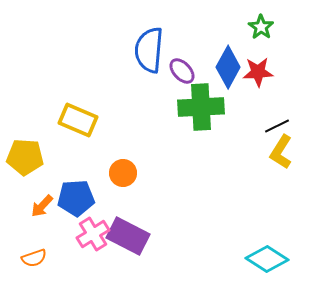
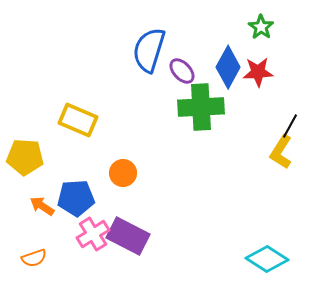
blue semicircle: rotated 12 degrees clockwise
black line: moved 13 px right; rotated 35 degrees counterclockwise
orange arrow: rotated 80 degrees clockwise
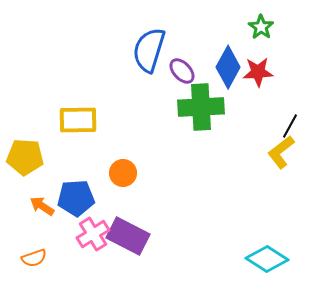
yellow rectangle: rotated 24 degrees counterclockwise
yellow L-shape: rotated 20 degrees clockwise
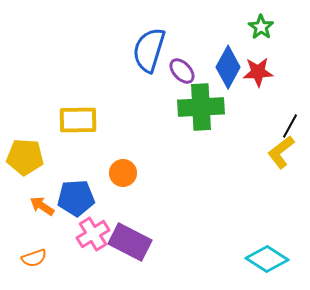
purple rectangle: moved 2 px right, 6 px down
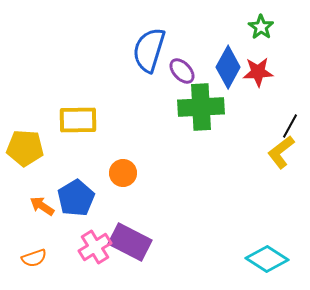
yellow pentagon: moved 9 px up
blue pentagon: rotated 27 degrees counterclockwise
pink cross: moved 2 px right, 13 px down
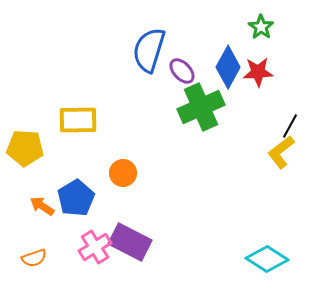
green cross: rotated 21 degrees counterclockwise
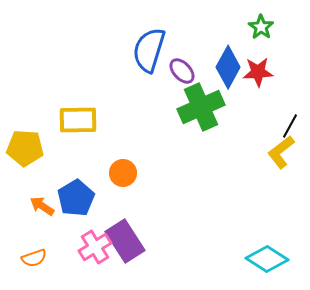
purple rectangle: moved 5 px left, 1 px up; rotated 30 degrees clockwise
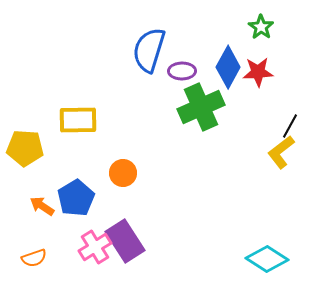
purple ellipse: rotated 48 degrees counterclockwise
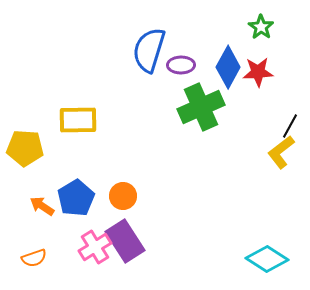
purple ellipse: moved 1 px left, 6 px up
orange circle: moved 23 px down
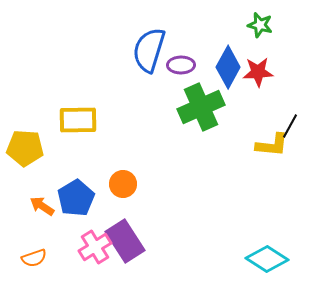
green star: moved 1 px left, 2 px up; rotated 20 degrees counterclockwise
yellow L-shape: moved 9 px left, 7 px up; rotated 136 degrees counterclockwise
orange circle: moved 12 px up
